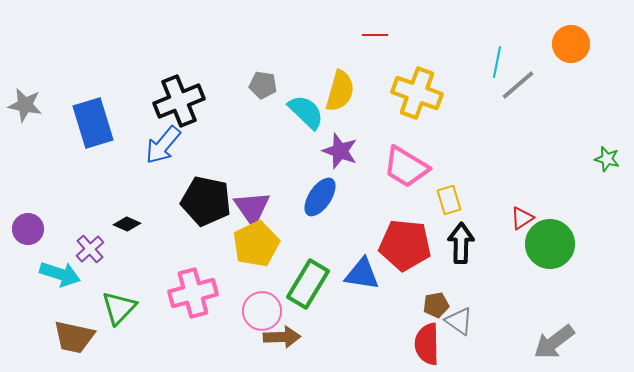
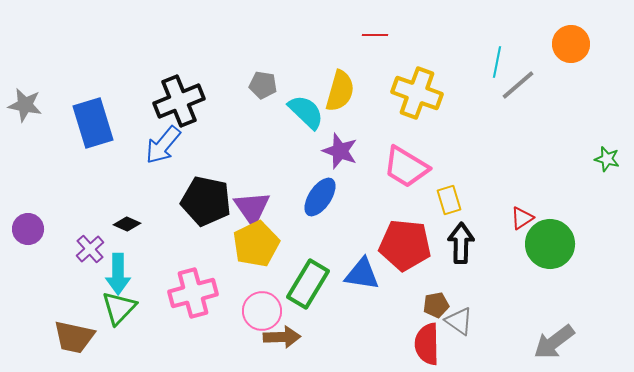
cyan arrow: moved 58 px right; rotated 72 degrees clockwise
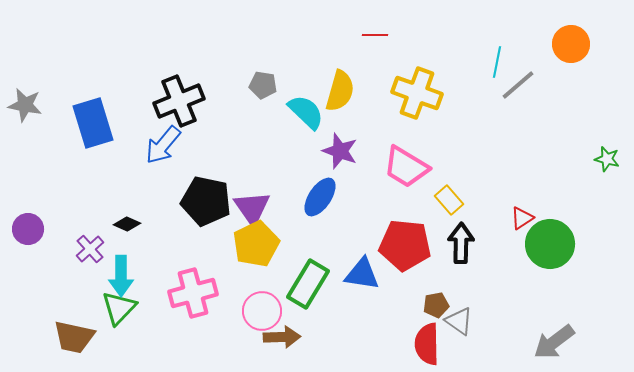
yellow rectangle: rotated 24 degrees counterclockwise
cyan arrow: moved 3 px right, 2 px down
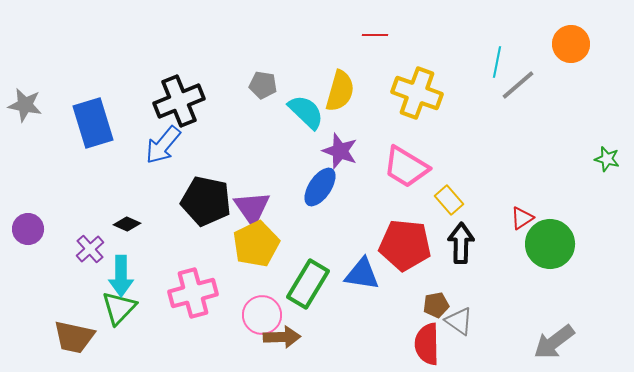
blue ellipse: moved 10 px up
pink circle: moved 4 px down
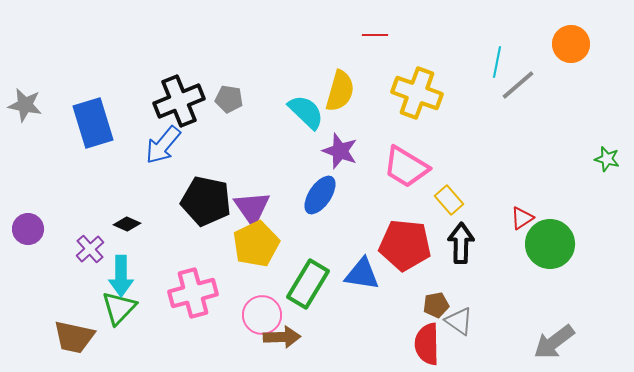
gray pentagon: moved 34 px left, 14 px down
blue ellipse: moved 8 px down
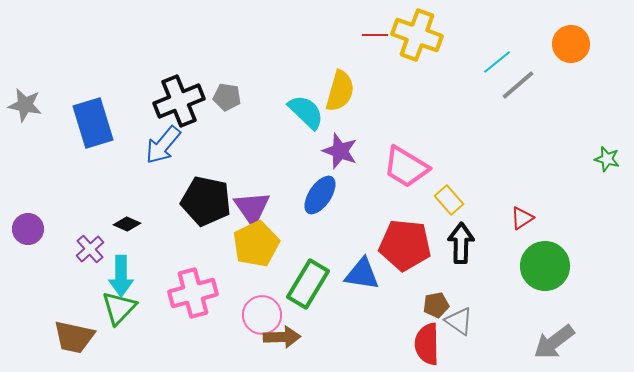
cyan line: rotated 40 degrees clockwise
yellow cross: moved 58 px up
gray pentagon: moved 2 px left, 2 px up
green circle: moved 5 px left, 22 px down
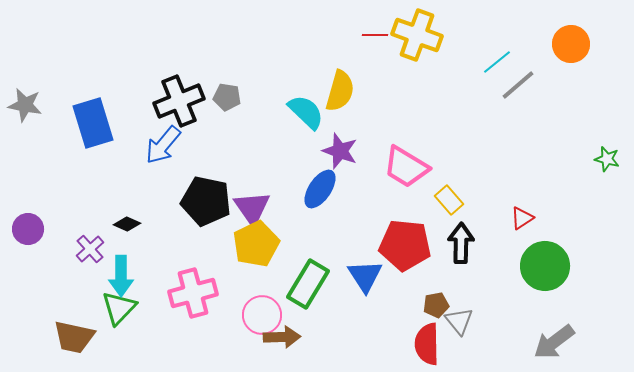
blue ellipse: moved 6 px up
blue triangle: moved 3 px right, 2 px down; rotated 48 degrees clockwise
gray triangle: rotated 16 degrees clockwise
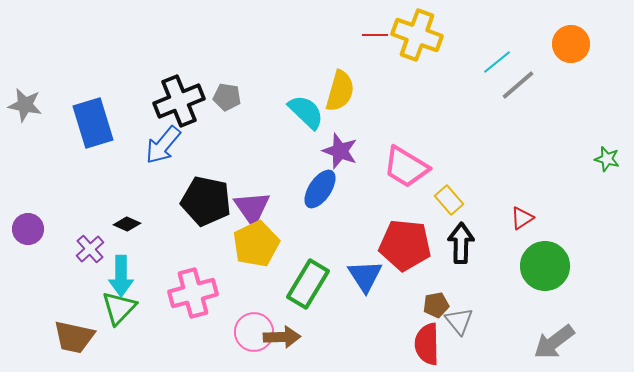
pink circle: moved 8 px left, 17 px down
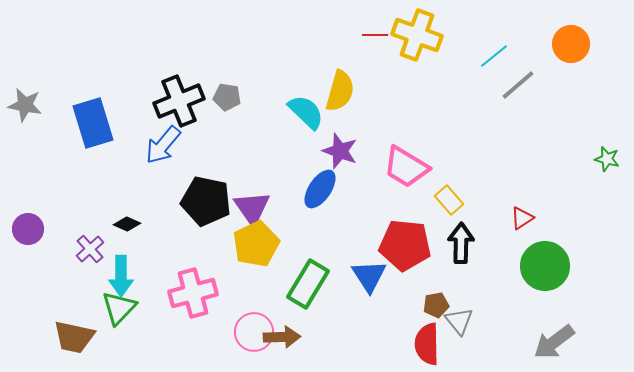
cyan line: moved 3 px left, 6 px up
blue triangle: moved 4 px right
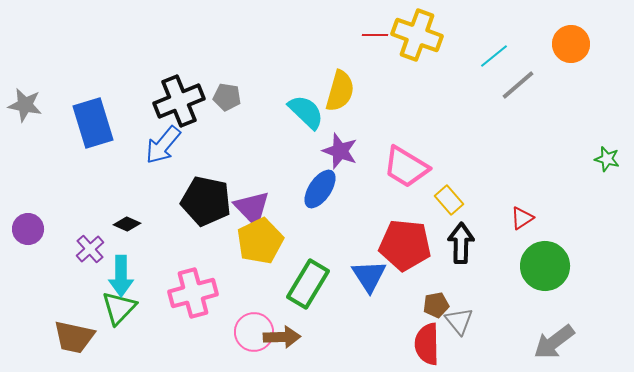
purple triangle: rotated 9 degrees counterclockwise
yellow pentagon: moved 4 px right, 3 px up
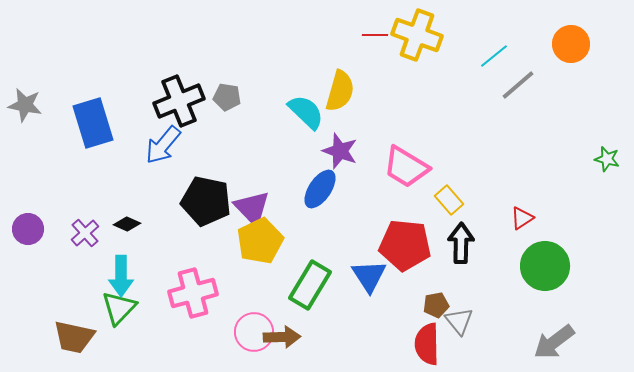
purple cross: moved 5 px left, 16 px up
green rectangle: moved 2 px right, 1 px down
